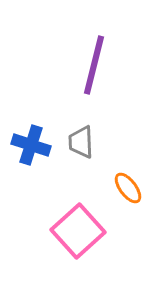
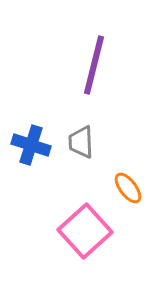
pink square: moved 7 px right
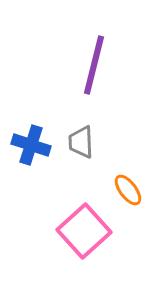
orange ellipse: moved 2 px down
pink square: moved 1 px left
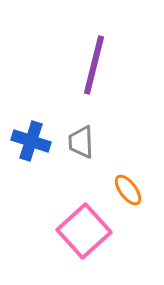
blue cross: moved 4 px up
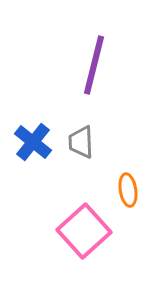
blue cross: moved 2 px right, 1 px down; rotated 21 degrees clockwise
orange ellipse: rotated 28 degrees clockwise
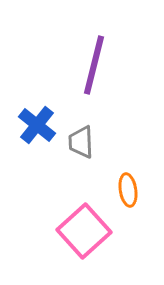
blue cross: moved 4 px right, 17 px up
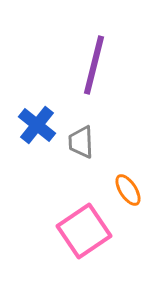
orange ellipse: rotated 24 degrees counterclockwise
pink square: rotated 8 degrees clockwise
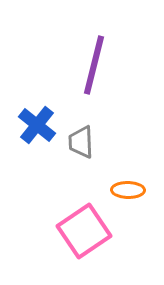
orange ellipse: rotated 56 degrees counterclockwise
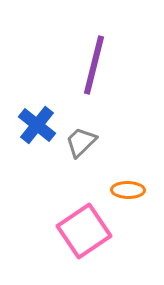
gray trapezoid: rotated 48 degrees clockwise
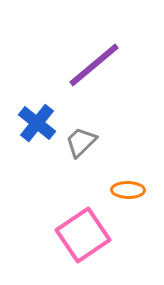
purple line: rotated 36 degrees clockwise
blue cross: moved 2 px up
pink square: moved 1 px left, 4 px down
